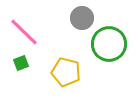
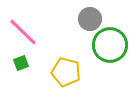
gray circle: moved 8 px right, 1 px down
pink line: moved 1 px left
green circle: moved 1 px right, 1 px down
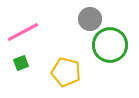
pink line: rotated 72 degrees counterclockwise
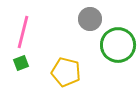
pink line: rotated 48 degrees counterclockwise
green circle: moved 8 px right
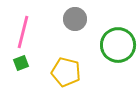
gray circle: moved 15 px left
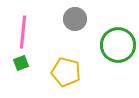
pink line: rotated 8 degrees counterclockwise
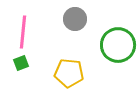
yellow pentagon: moved 3 px right, 1 px down; rotated 8 degrees counterclockwise
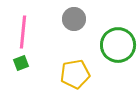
gray circle: moved 1 px left
yellow pentagon: moved 6 px right, 1 px down; rotated 16 degrees counterclockwise
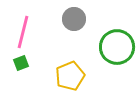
pink line: rotated 8 degrees clockwise
green circle: moved 1 px left, 2 px down
yellow pentagon: moved 5 px left, 2 px down; rotated 12 degrees counterclockwise
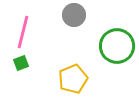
gray circle: moved 4 px up
green circle: moved 1 px up
yellow pentagon: moved 3 px right, 3 px down
